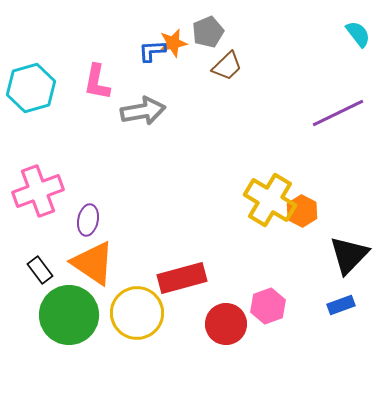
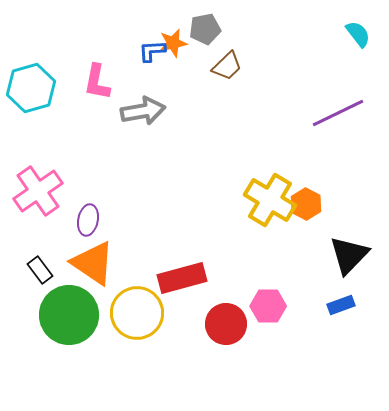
gray pentagon: moved 3 px left, 3 px up; rotated 12 degrees clockwise
pink cross: rotated 15 degrees counterclockwise
orange hexagon: moved 4 px right, 7 px up
pink hexagon: rotated 20 degrees clockwise
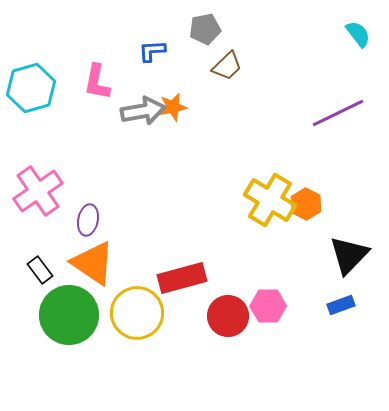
orange star: moved 64 px down
red circle: moved 2 px right, 8 px up
